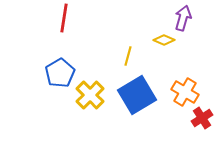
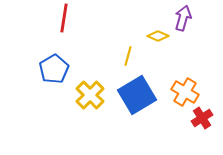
yellow diamond: moved 6 px left, 4 px up
blue pentagon: moved 6 px left, 4 px up
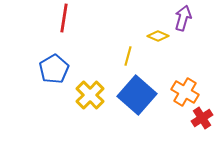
blue square: rotated 18 degrees counterclockwise
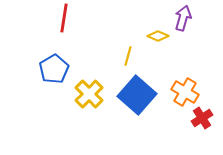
yellow cross: moved 1 px left, 1 px up
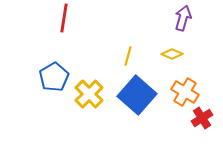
yellow diamond: moved 14 px right, 18 px down
blue pentagon: moved 8 px down
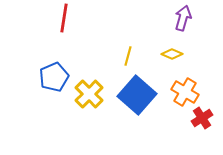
blue pentagon: rotated 8 degrees clockwise
